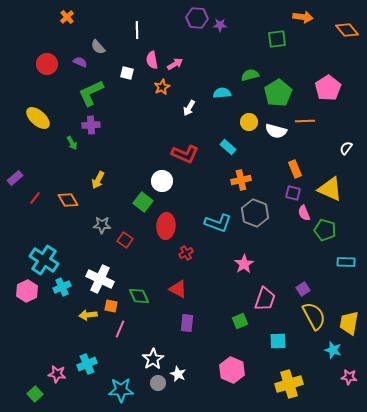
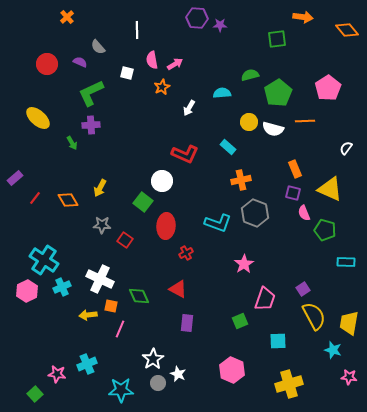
white semicircle at (276, 131): moved 3 px left, 2 px up
yellow arrow at (98, 180): moved 2 px right, 8 px down
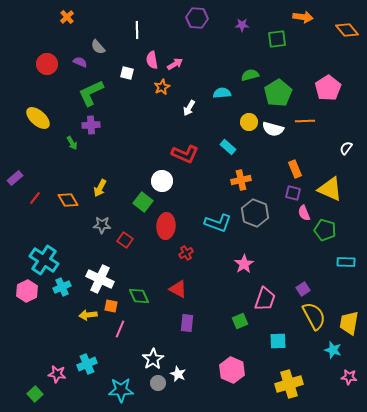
purple star at (220, 25): moved 22 px right
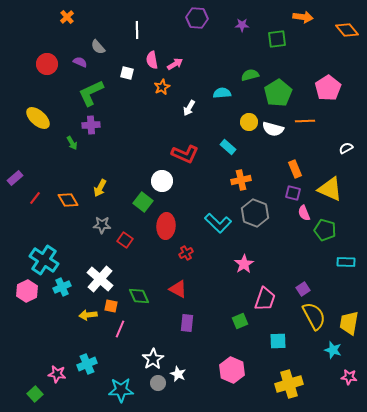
white semicircle at (346, 148): rotated 24 degrees clockwise
cyan L-shape at (218, 223): rotated 24 degrees clockwise
white cross at (100, 279): rotated 16 degrees clockwise
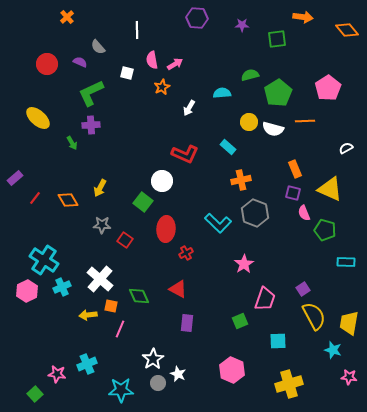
red ellipse at (166, 226): moved 3 px down
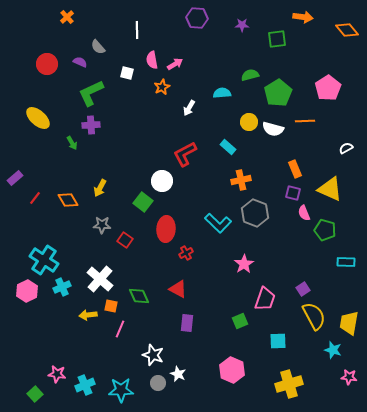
red L-shape at (185, 154): rotated 128 degrees clockwise
white star at (153, 359): moved 4 px up; rotated 20 degrees counterclockwise
cyan cross at (87, 364): moved 2 px left, 21 px down
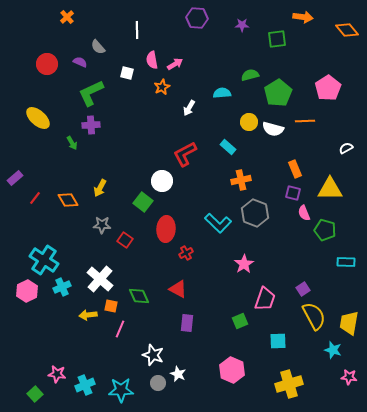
yellow triangle at (330, 189): rotated 24 degrees counterclockwise
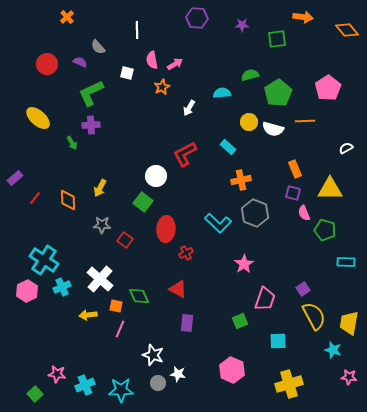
white circle at (162, 181): moved 6 px left, 5 px up
orange diamond at (68, 200): rotated 30 degrees clockwise
orange square at (111, 306): moved 5 px right
white star at (178, 374): rotated 14 degrees counterclockwise
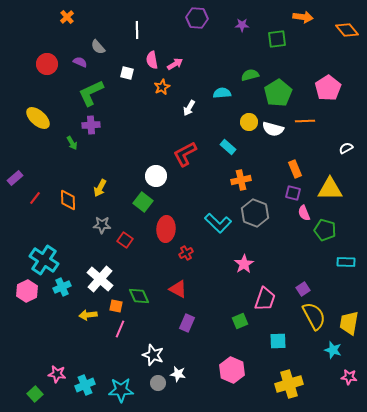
purple rectangle at (187, 323): rotated 18 degrees clockwise
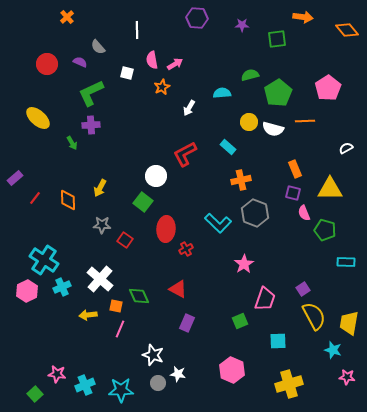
red cross at (186, 253): moved 4 px up
pink star at (349, 377): moved 2 px left
